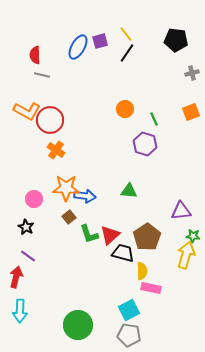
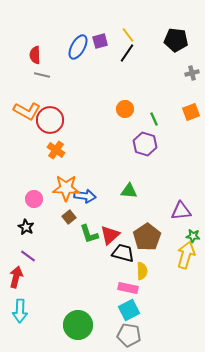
yellow line: moved 2 px right, 1 px down
pink rectangle: moved 23 px left
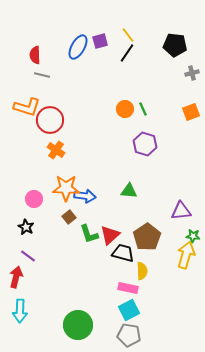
black pentagon: moved 1 px left, 5 px down
orange L-shape: moved 4 px up; rotated 12 degrees counterclockwise
green line: moved 11 px left, 10 px up
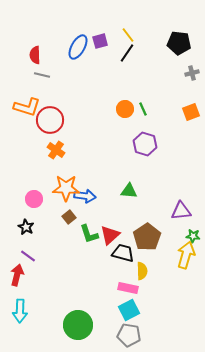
black pentagon: moved 4 px right, 2 px up
red arrow: moved 1 px right, 2 px up
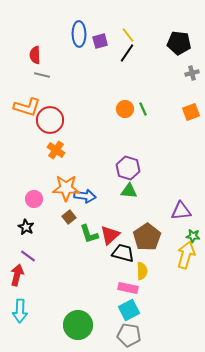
blue ellipse: moved 1 px right, 13 px up; rotated 30 degrees counterclockwise
purple hexagon: moved 17 px left, 24 px down
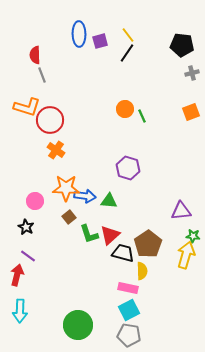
black pentagon: moved 3 px right, 2 px down
gray line: rotated 56 degrees clockwise
green line: moved 1 px left, 7 px down
green triangle: moved 20 px left, 10 px down
pink circle: moved 1 px right, 2 px down
brown pentagon: moved 1 px right, 7 px down
